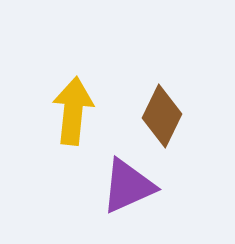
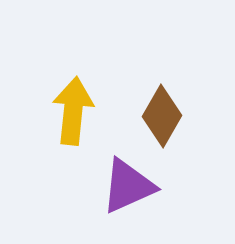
brown diamond: rotated 4 degrees clockwise
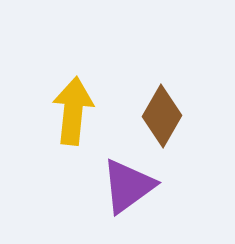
purple triangle: rotated 12 degrees counterclockwise
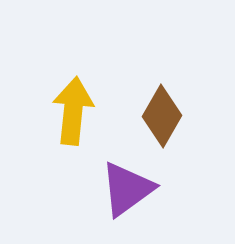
purple triangle: moved 1 px left, 3 px down
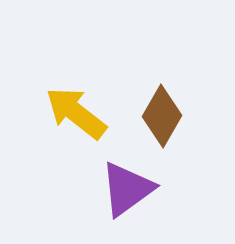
yellow arrow: moved 3 px right, 2 px down; rotated 58 degrees counterclockwise
